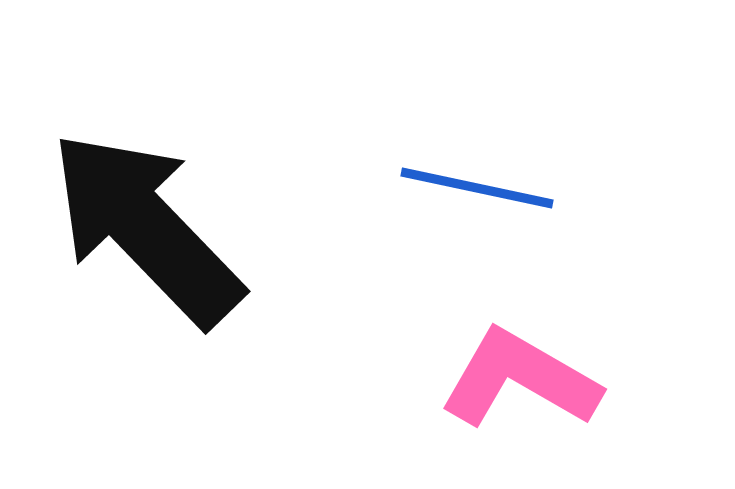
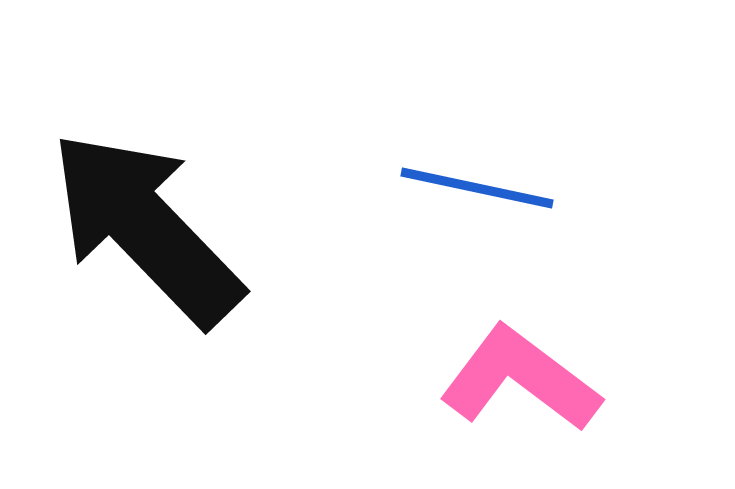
pink L-shape: rotated 7 degrees clockwise
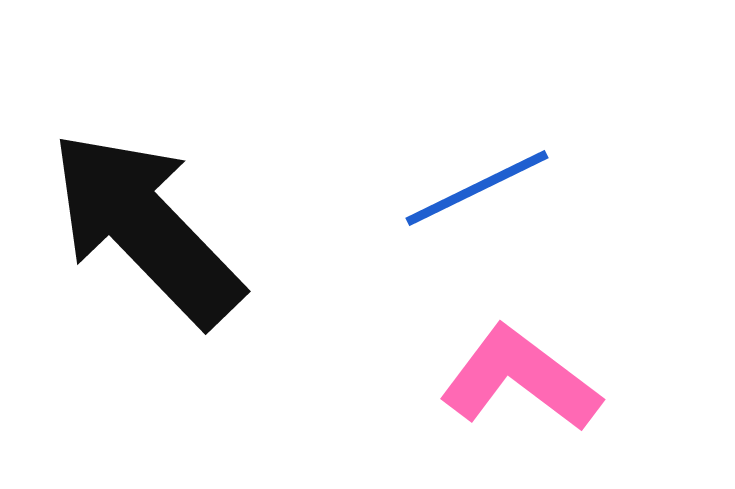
blue line: rotated 38 degrees counterclockwise
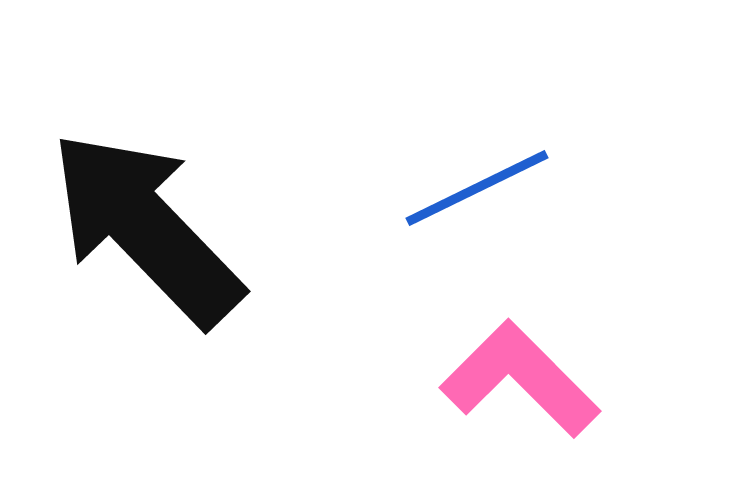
pink L-shape: rotated 8 degrees clockwise
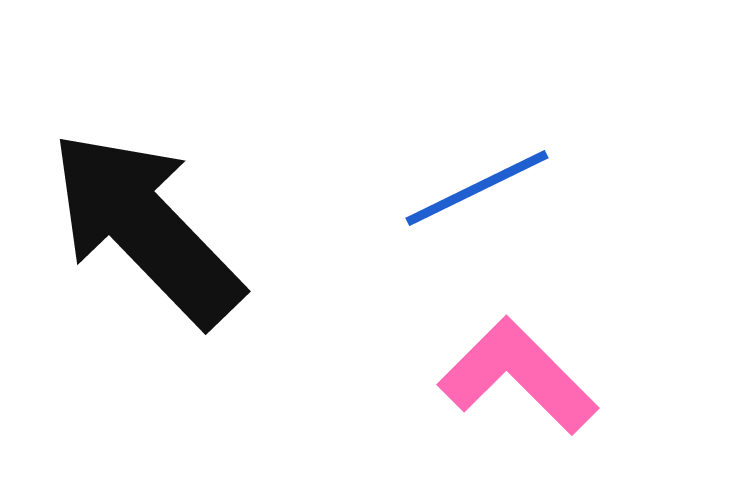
pink L-shape: moved 2 px left, 3 px up
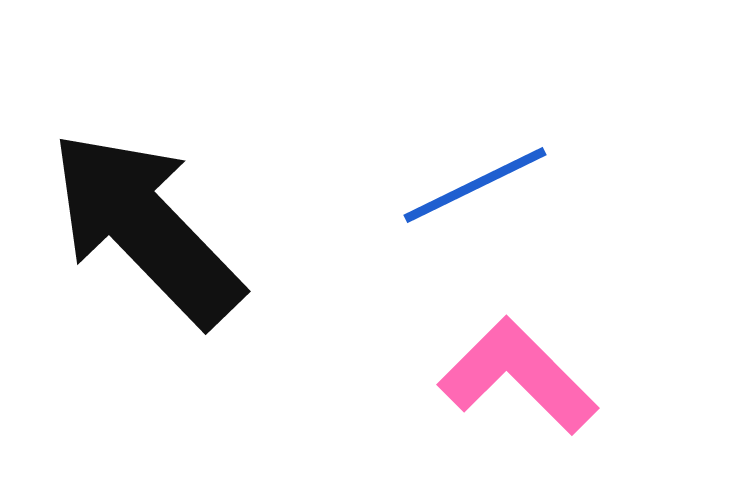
blue line: moved 2 px left, 3 px up
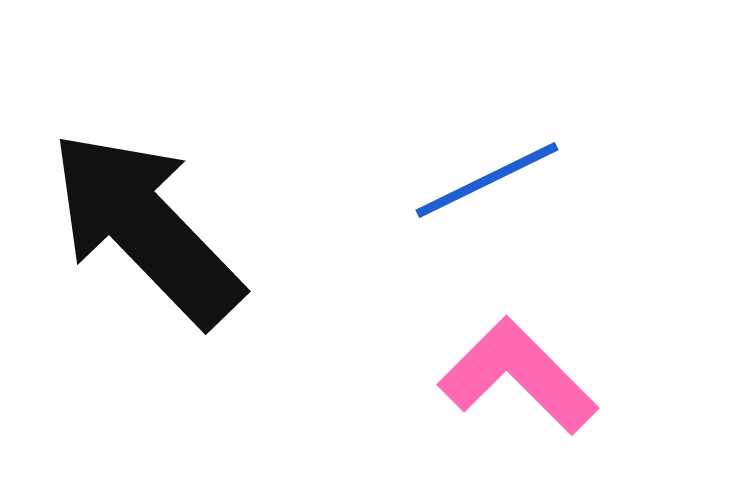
blue line: moved 12 px right, 5 px up
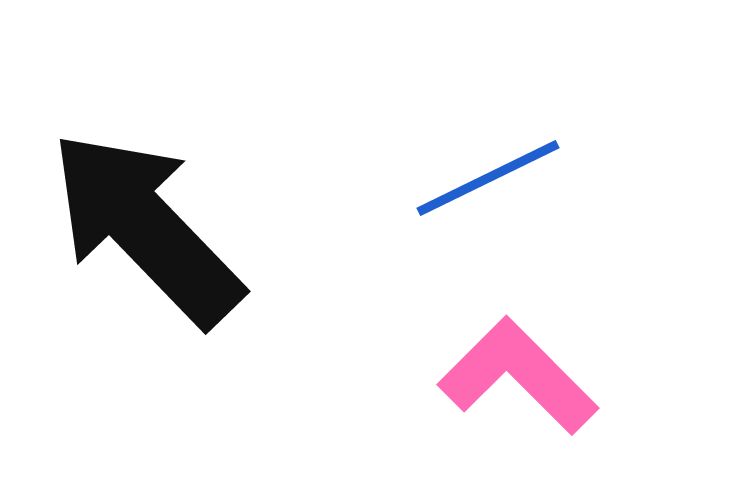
blue line: moved 1 px right, 2 px up
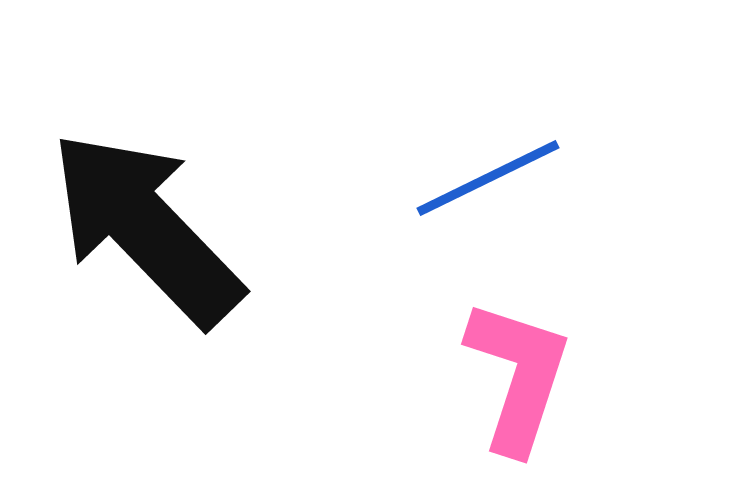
pink L-shape: rotated 63 degrees clockwise
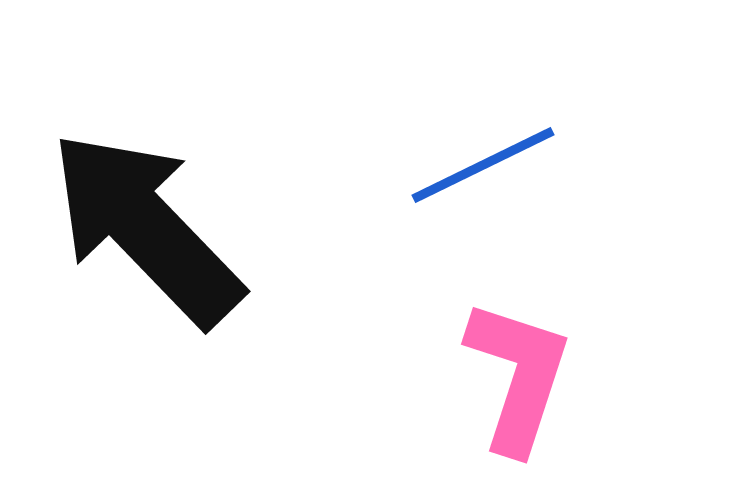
blue line: moved 5 px left, 13 px up
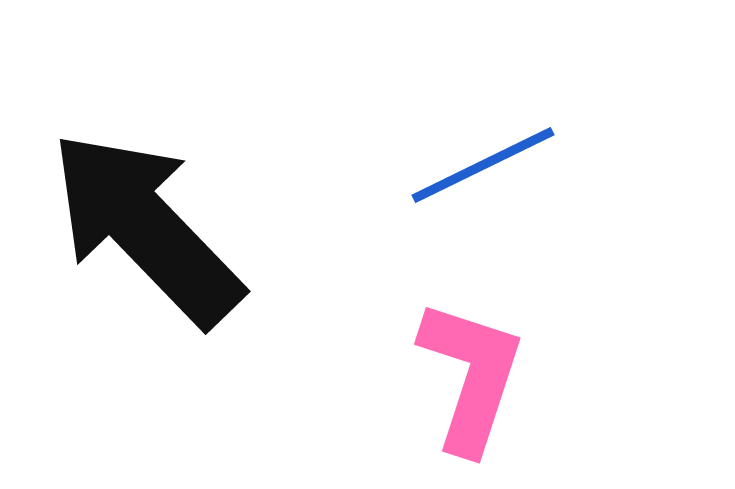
pink L-shape: moved 47 px left
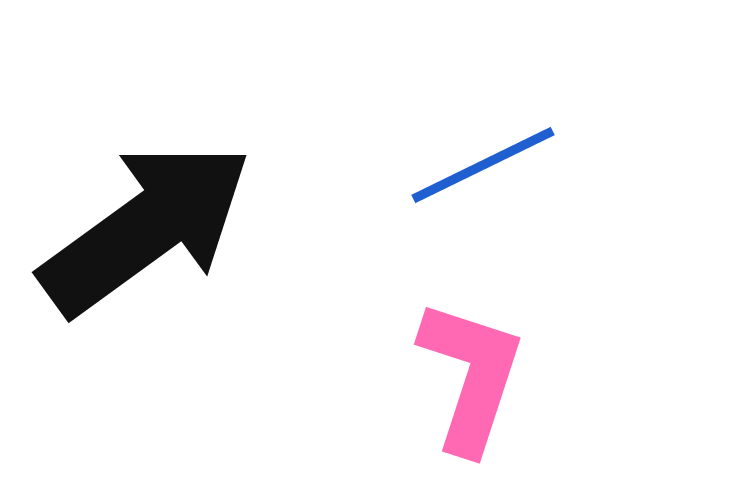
black arrow: rotated 98 degrees clockwise
